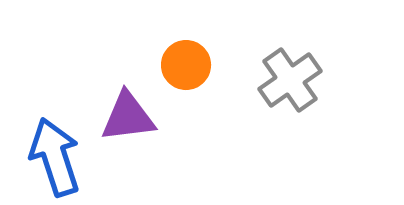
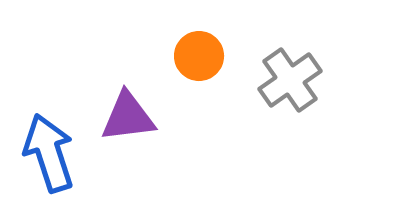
orange circle: moved 13 px right, 9 px up
blue arrow: moved 6 px left, 4 px up
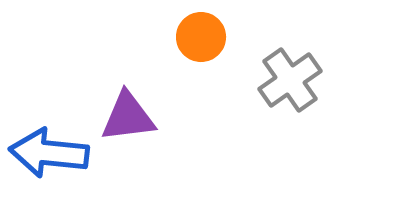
orange circle: moved 2 px right, 19 px up
blue arrow: rotated 66 degrees counterclockwise
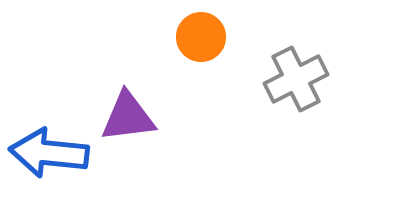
gray cross: moved 6 px right, 1 px up; rotated 8 degrees clockwise
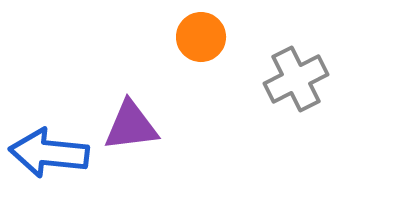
purple triangle: moved 3 px right, 9 px down
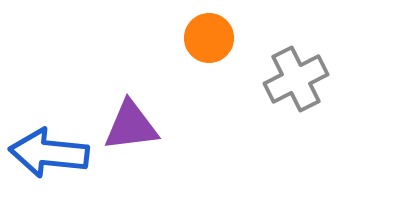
orange circle: moved 8 px right, 1 px down
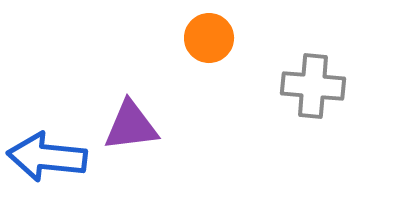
gray cross: moved 17 px right, 7 px down; rotated 32 degrees clockwise
blue arrow: moved 2 px left, 4 px down
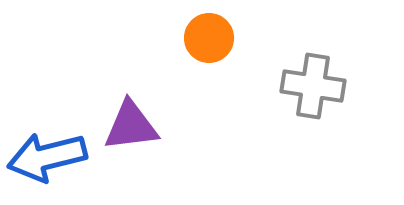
gray cross: rotated 4 degrees clockwise
blue arrow: rotated 20 degrees counterclockwise
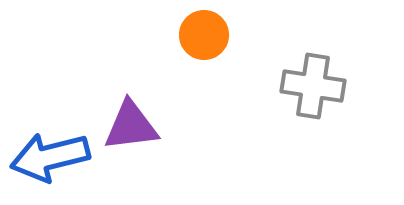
orange circle: moved 5 px left, 3 px up
blue arrow: moved 3 px right
